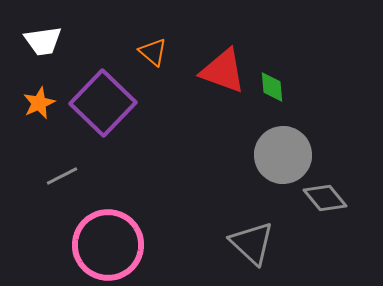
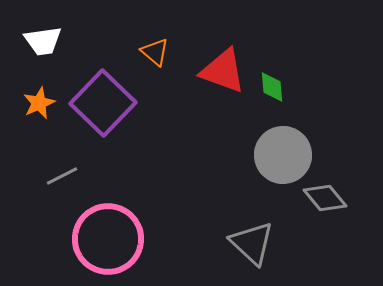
orange triangle: moved 2 px right
pink circle: moved 6 px up
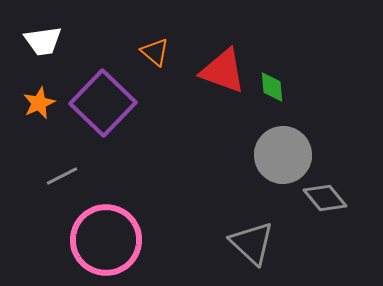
pink circle: moved 2 px left, 1 px down
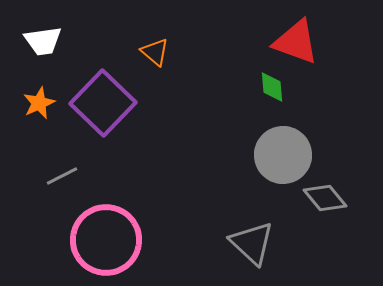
red triangle: moved 73 px right, 29 px up
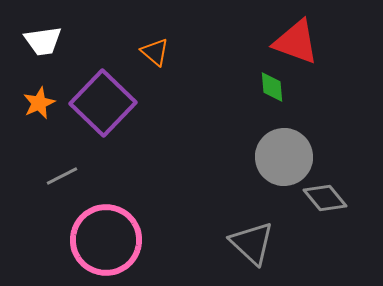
gray circle: moved 1 px right, 2 px down
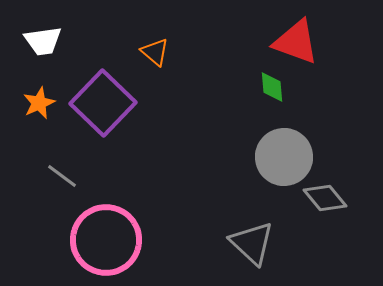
gray line: rotated 64 degrees clockwise
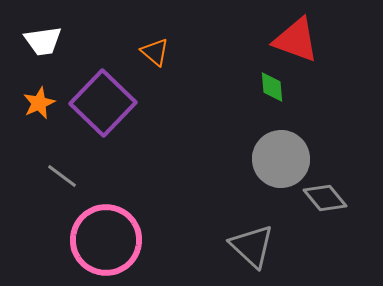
red triangle: moved 2 px up
gray circle: moved 3 px left, 2 px down
gray triangle: moved 3 px down
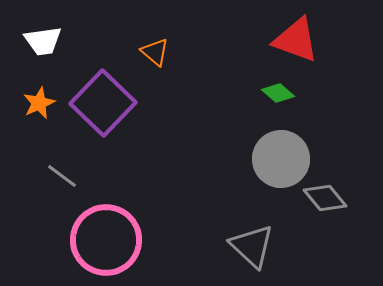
green diamond: moved 6 px right, 6 px down; rotated 44 degrees counterclockwise
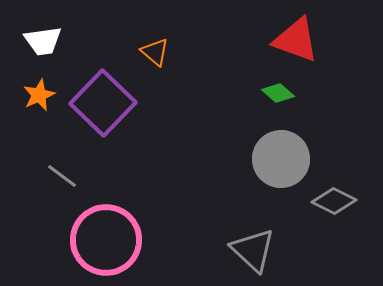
orange star: moved 8 px up
gray diamond: moved 9 px right, 3 px down; rotated 24 degrees counterclockwise
gray triangle: moved 1 px right, 4 px down
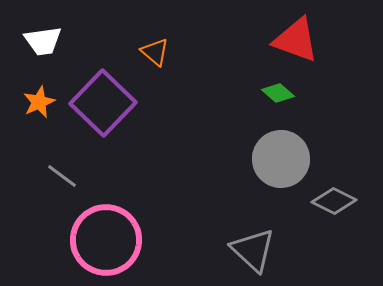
orange star: moved 7 px down
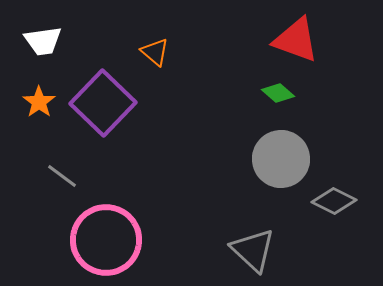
orange star: rotated 12 degrees counterclockwise
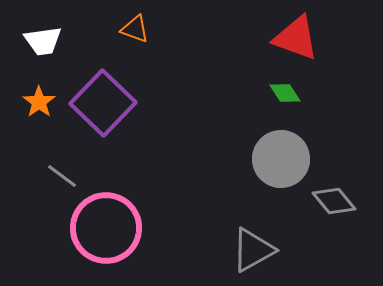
red triangle: moved 2 px up
orange triangle: moved 20 px left, 23 px up; rotated 20 degrees counterclockwise
green diamond: moved 7 px right; rotated 16 degrees clockwise
gray diamond: rotated 24 degrees clockwise
pink circle: moved 12 px up
gray triangle: rotated 48 degrees clockwise
